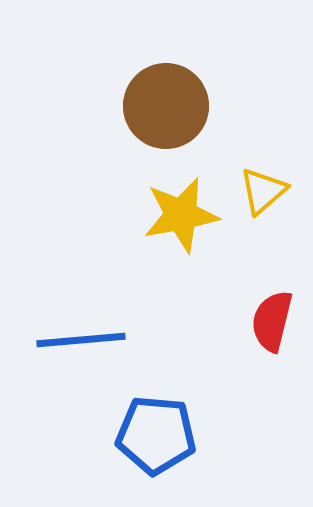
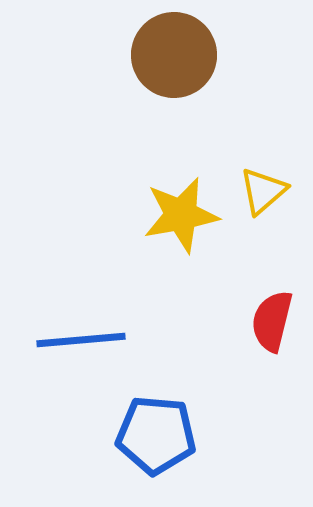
brown circle: moved 8 px right, 51 px up
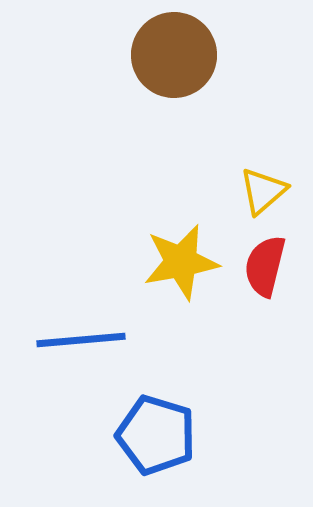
yellow star: moved 47 px down
red semicircle: moved 7 px left, 55 px up
blue pentagon: rotated 12 degrees clockwise
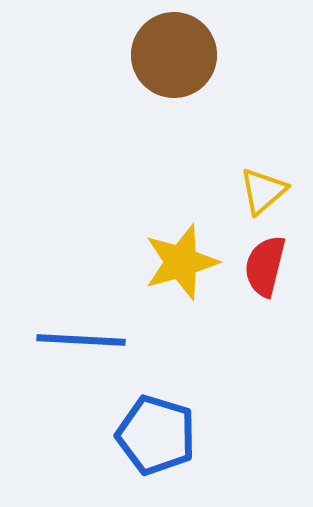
yellow star: rotated 6 degrees counterclockwise
blue line: rotated 8 degrees clockwise
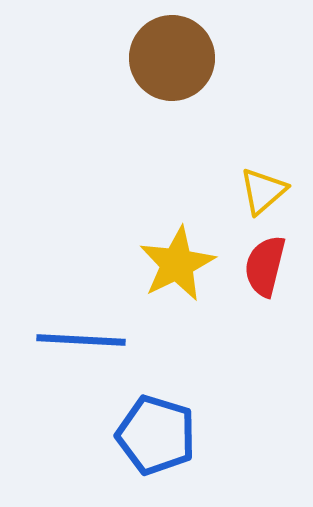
brown circle: moved 2 px left, 3 px down
yellow star: moved 4 px left, 2 px down; rotated 10 degrees counterclockwise
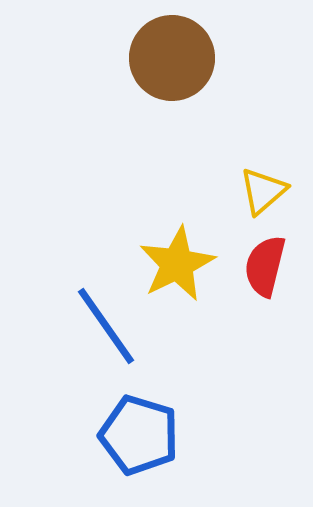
blue line: moved 25 px right, 14 px up; rotated 52 degrees clockwise
blue pentagon: moved 17 px left
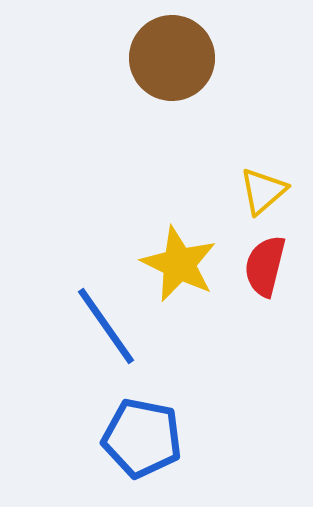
yellow star: moved 2 px right; rotated 20 degrees counterclockwise
blue pentagon: moved 3 px right, 3 px down; rotated 6 degrees counterclockwise
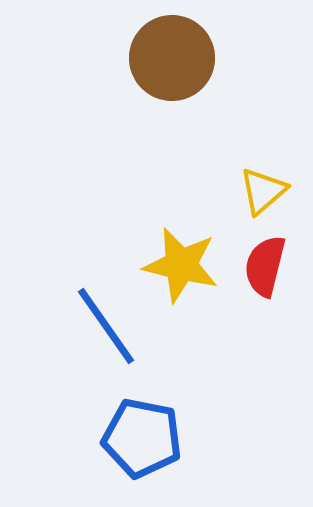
yellow star: moved 2 px right, 1 px down; rotated 12 degrees counterclockwise
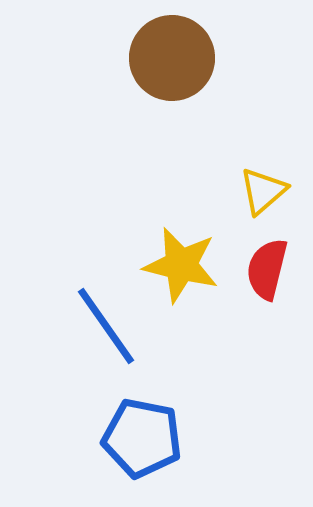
red semicircle: moved 2 px right, 3 px down
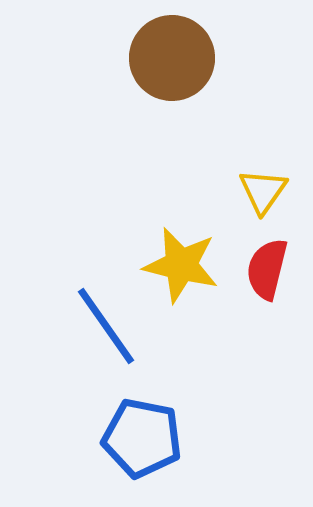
yellow triangle: rotated 14 degrees counterclockwise
